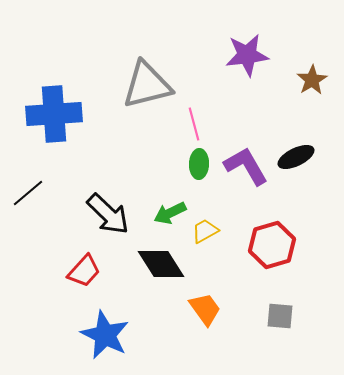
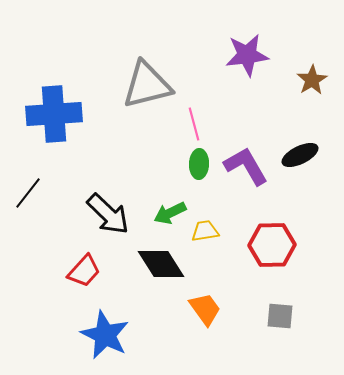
black ellipse: moved 4 px right, 2 px up
black line: rotated 12 degrees counterclockwise
yellow trapezoid: rotated 20 degrees clockwise
red hexagon: rotated 15 degrees clockwise
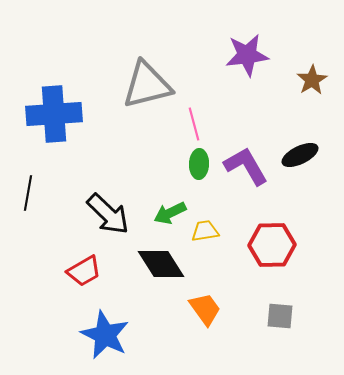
black line: rotated 28 degrees counterclockwise
red trapezoid: rotated 18 degrees clockwise
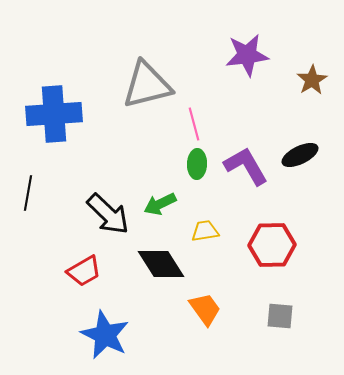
green ellipse: moved 2 px left
green arrow: moved 10 px left, 9 px up
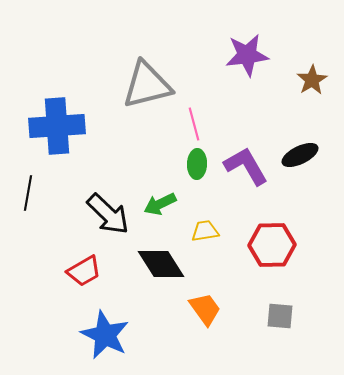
blue cross: moved 3 px right, 12 px down
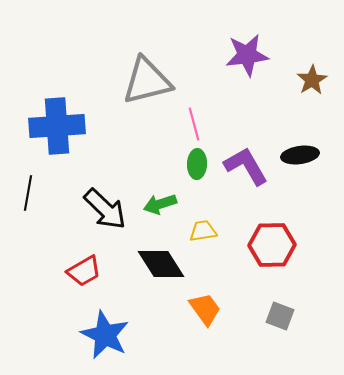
gray triangle: moved 4 px up
black ellipse: rotated 18 degrees clockwise
green arrow: rotated 8 degrees clockwise
black arrow: moved 3 px left, 5 px up
yellow trapezoid: moved 2 px left
gray square: rotated 16 degrees clockwise
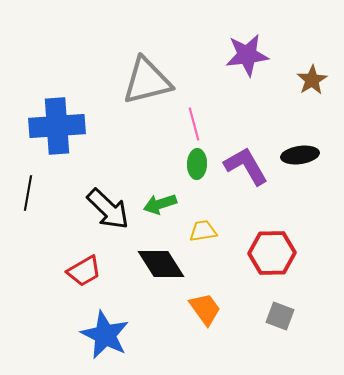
black arrow: moved 3 px right
red hexagon: moved 8 px down
